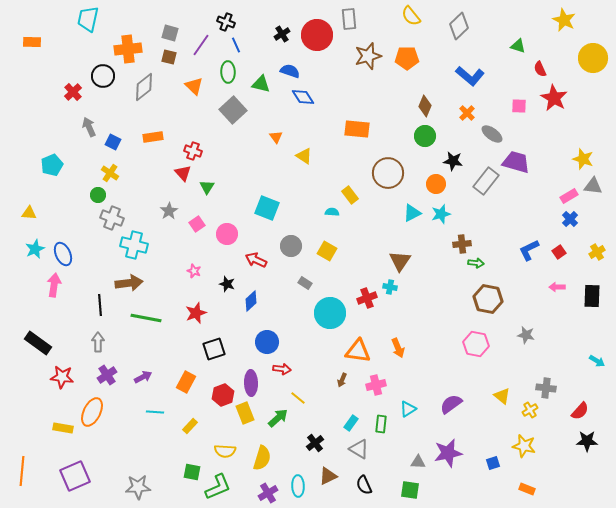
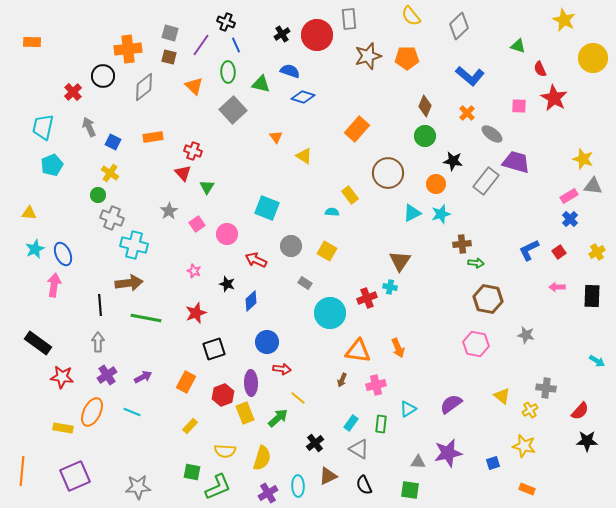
cyan trapezoid at (88, 19): moved 45 px left, 108 px down
blue diamond at (303, 97): rotated 40 degrees counterclockwise
orange rectangle at (357, 129): rotated 55 degrees counterclockwise
cyan line at (155, 412): moved 23 px left; rotated 18 degrees clockwise
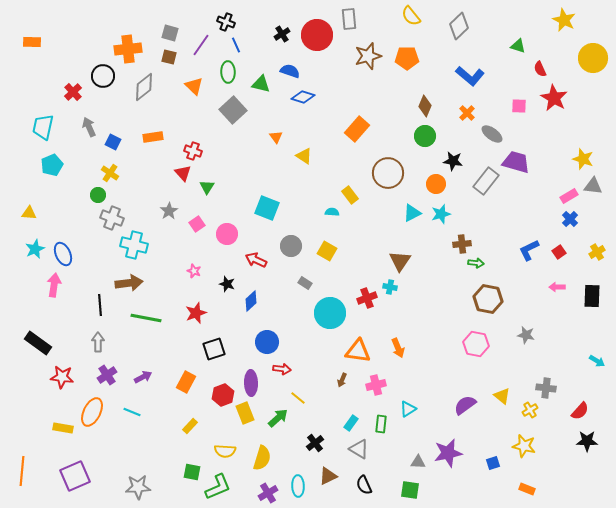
purple semicircle at (451, 404): moved 14 px right, 1 px down
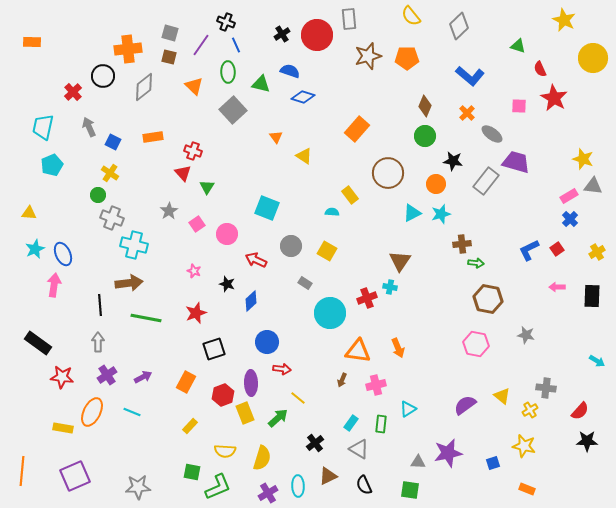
red square at (559, 252): moved 2 px left, 3 px up
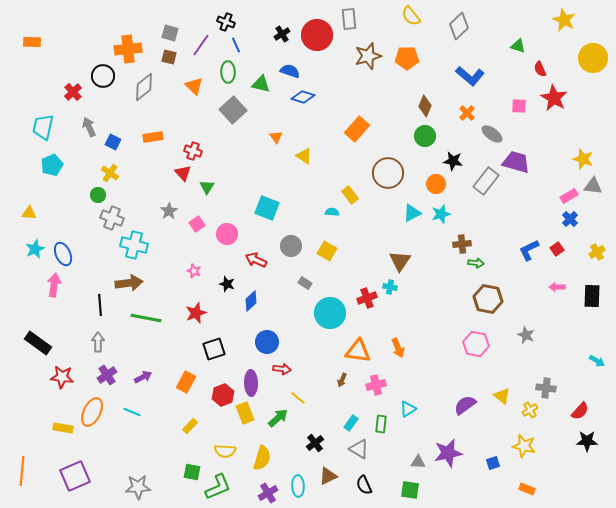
gray star at (526, 335): rotated 12 degrees clockwise
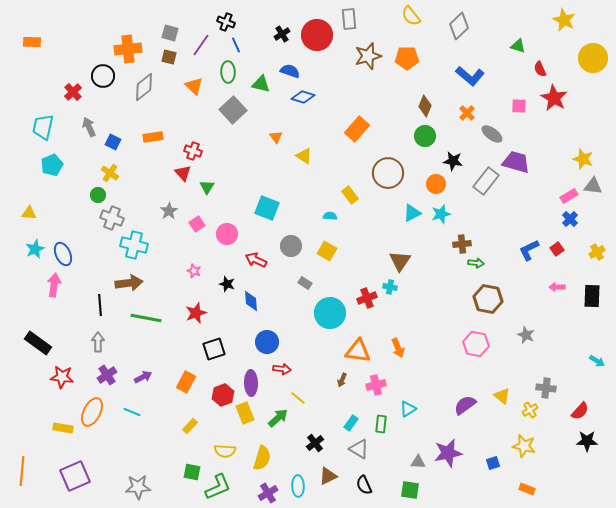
cyan semicircle at (332, 212): moved 2 px left, 4 px down
blue diamond at (251, 301): rotated 50 degrees counterclockwise
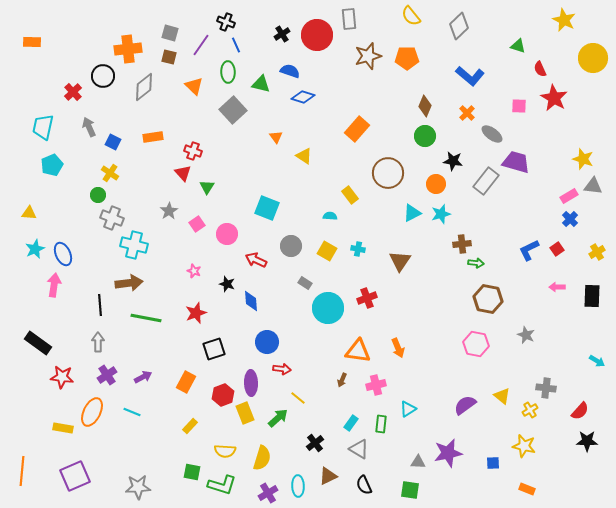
cyan cross at (390, 287): moved 32 px left, 38 px up
cyan circle at (330, 313): moved 2 px left, 5 px up
blue square at (493, 463): rotated 16 degrees clockwise
green L-shape at (218, 487): moved 4 px right, 2 px up; rotated 40 degrees clockwise
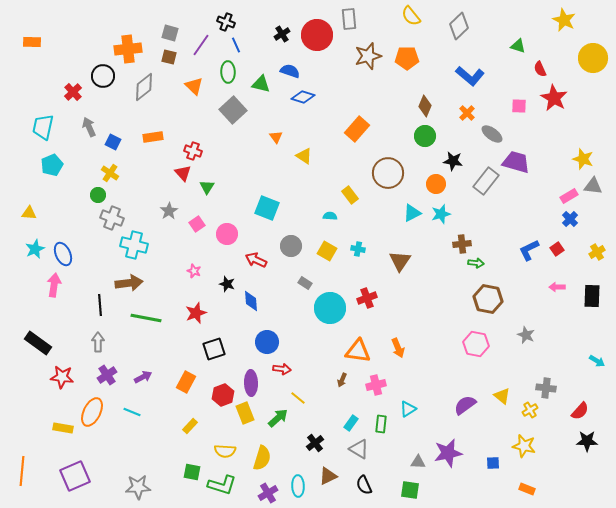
cyan circle at (328, 308): moved 2 px right
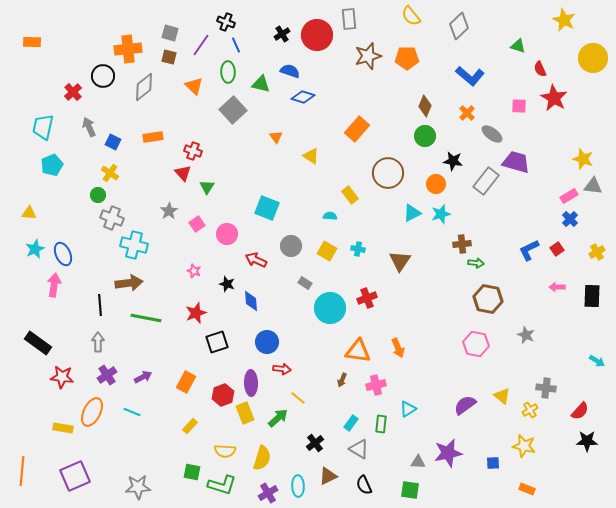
yellow triangle at (304, 156): moved 7 px right
black square at (214, 349): moved 3 px right, 7 px up
